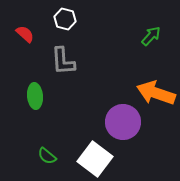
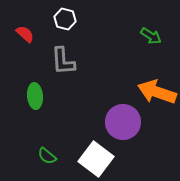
green arrow: rotated 80 degrees clockwise
orange arrow: moved 1 px right, 1 px up
white square: moved 1 px right
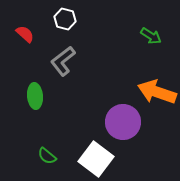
gray L-shape: rotated 56 degrees clockwise
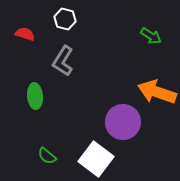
red semicircle: rotated 24 degrees counterclockwise
gray L-shape: rotated 20 degrees counterclockwise
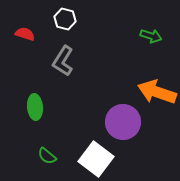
green arrow: rotated 15 degrees counterclockwise
green ellipse: moved 11 px down
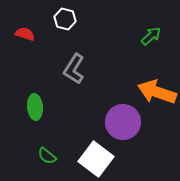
green arrow: rotated 60 degrees counterclockwise
gray L-shape: moved 11 px right, 8 px down
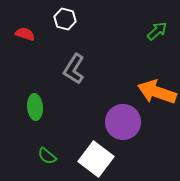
green arrow: moved 6 px right, 5 px up
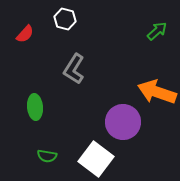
red semicircle: rotated 114 degrees clockwise
green semicircle: rotated 30 degrees counterclockwise
